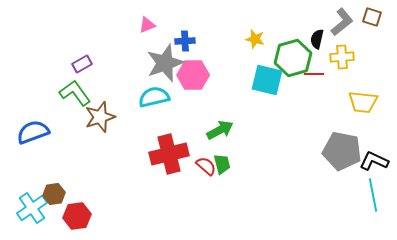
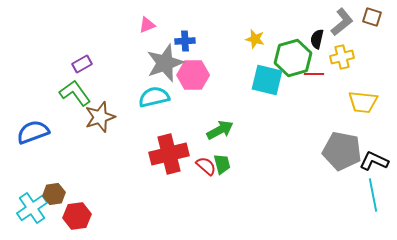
yellow cross: rotated 10 degrees counterclockwise
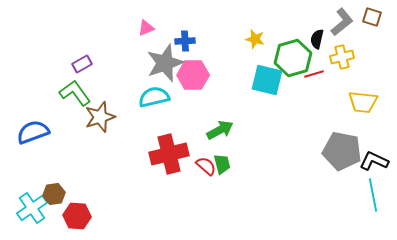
pink triangle: moved 1 px left, 3 px down
red line: rotated 18 degrees counterclockwise
red hexagon: rotated 12 degrees clockwise
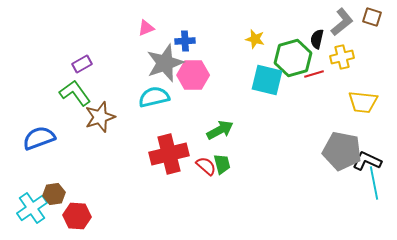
blue semicircle: moved 6 px right, 6 px down
black L-shape: moved 7 px left
cyan line: moved 1 px right, 12 px up
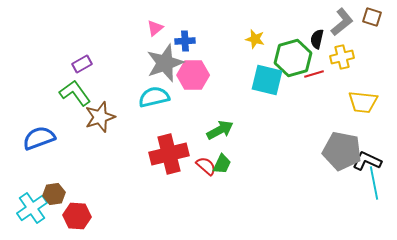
pink triangle: moved 9 px right; rotated 18 degrees counterclockwise
green trapezoid: rotated 40 degrees clockwise
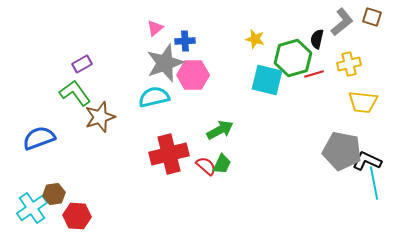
yellow cross: moved 7 px right, 7 px down
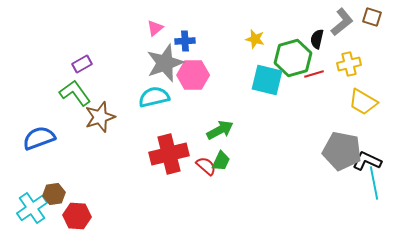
yellow trapezoid: rotated 24 degrees clockwise
green trapezoid: moved 1 px left, 3 px up
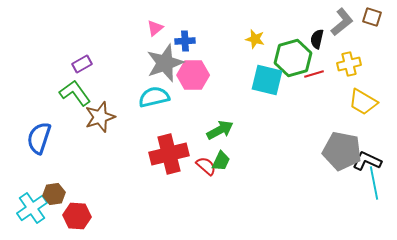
blue semicircle: rotated 52 degrees counterclockwise
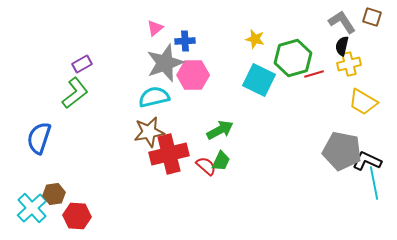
gray L-shape: rotated 84 degrees counterclockwise
black semicircle: moved 25 px right, 7 px down
cyan square: moved 8 px left; rotated 12 degrees clockwise
green L-shape: rotated 88 degrees clockwise
brown star: moved 49 px right, 15 px down; rotated 8 degrees clockwise
cyan cross: rotated 8 degrees counterclockwise
